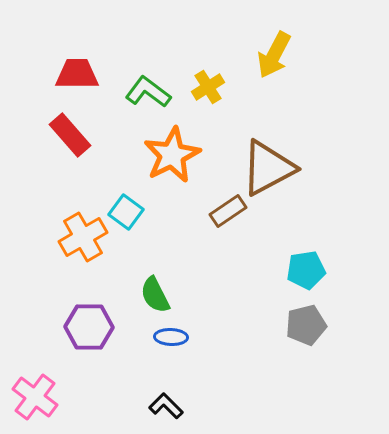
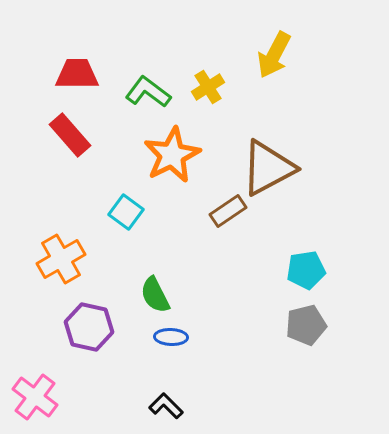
orange cross: moved 22 px left, 22 px down
purple hexagon: rotated 12 degrees clockwise
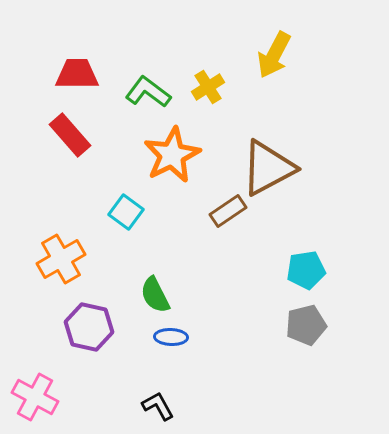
pink cross: rotated 9 degrees counterclockwise
black L-shape: moved 8 px left; rotated 16 degrees clockwise
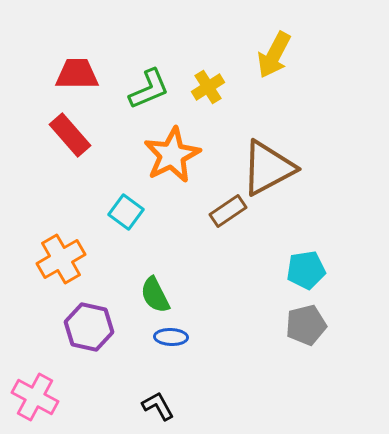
green L-shape: moved 1 px right, 3 px up; rotated 120 degrees clockwise
